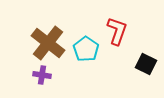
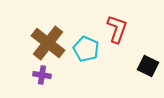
red L-shape: moved 2 px up
cyan pentagon: rotated 10 degrees counterclockwise
black square: moved 2 px right, 2 px down
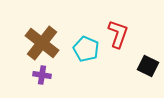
red L-shape: moved 1 px right, 5 px down
brown cross: moved 6 px left
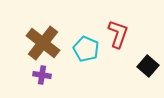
brown cross: moved 1 px right
black square: rotated 15 degrees clockwise
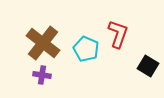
black square: rotated 10 degrees counterclockwise
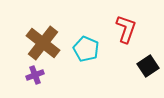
red L-shape: moved 8 px right, 5 px up
black square: rotated 25 degrees clockwise
purple cross: moved 7 px left; rotated 30 degrees counterclockwise
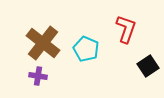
purple cross: moved 3 px right, 1 px down; rotated 30 degrees clockwise
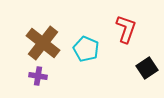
black square: moved 1 px left, 2 px down
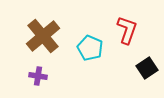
red L-shape: moved 1 px right, 1 px down
brown cross: moved 7 px up; rotated 12 degrees clockwise
cyan pentagon: moved 4 px right, 1 px up
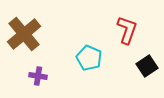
brown cross: moved 19 px left, 2 px up
cyan pentagon: moved 1 px left, 10 px down
black square: moved 2 px up
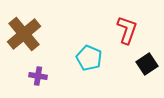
black square: moved 2 px up
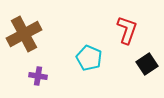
brown cross: rotated 12 degrees clockwise
